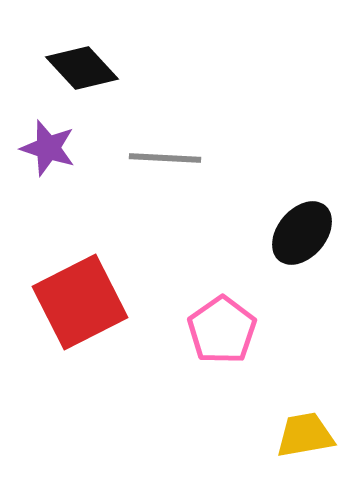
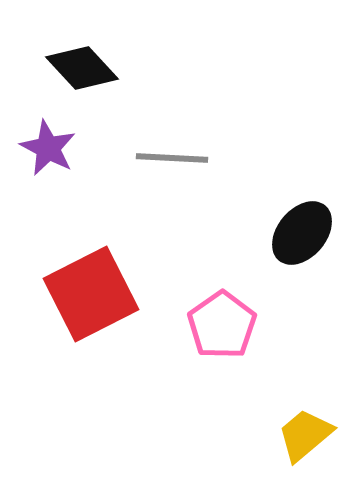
purple star: rotated 10 degrees clockwise
gray line: moved 7 px right
red square: moved 11 px right, 8 px up
pink pentagon: moved 5 px up
yellow trapezoid: rotated 30 degrees counterclockwise
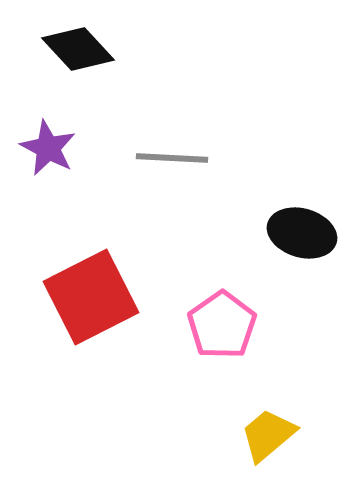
black diamond: moved 4 px left, 19 px up
black ellipse: rotated 66 degrees clockwise
red square: moved 3 px down
yellow trapezoid: moved 37 px left
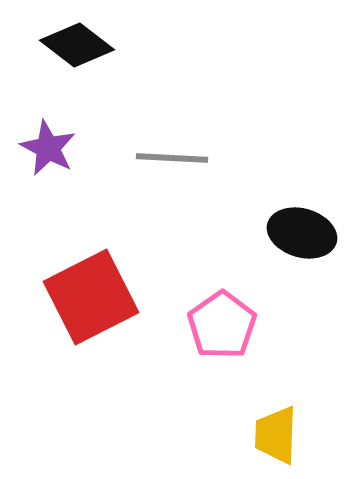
black diamond: moved 1 px left, 4 px up; rotated 10 degrees counterclockwise
yellow trapezoid: moved 8 px right; rotated 48 degrees counterclockwise
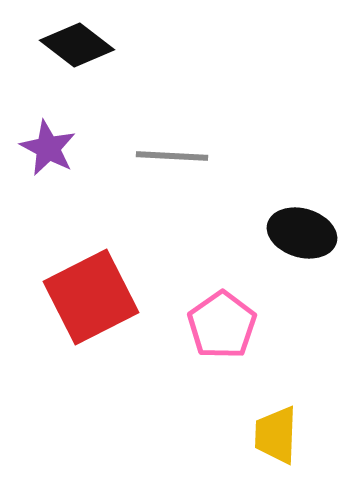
gray line: moved 2 px up
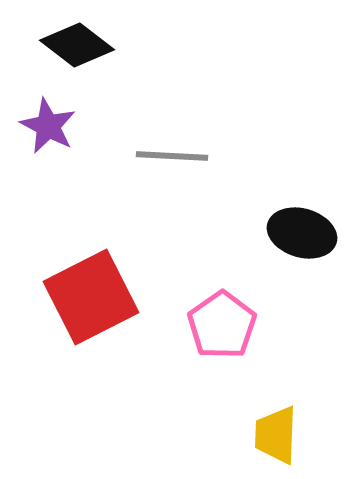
purple star: moved 22 px up
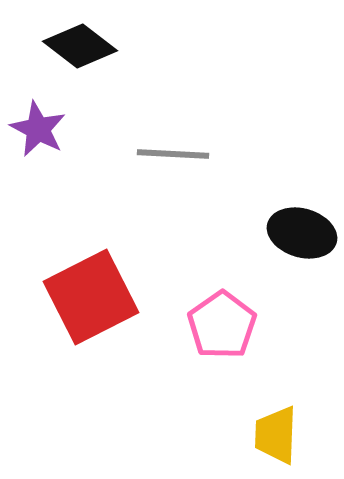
black diamond: moved 3 px right, 1 px down
purple star: moved 10 px left, 3 px down
gray line: moved 1 px right, 2 px up
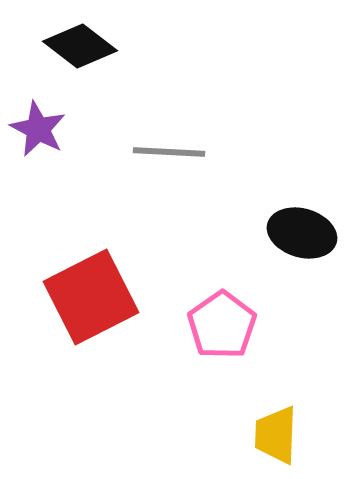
gray line: moved 4 px left, 2 px up
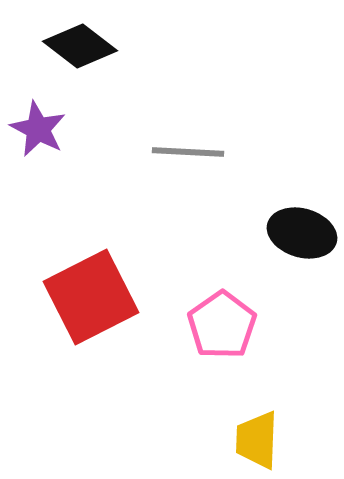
gray line: moved 19 px right
yellow trapezoid: moved 19 px left, 5 px down
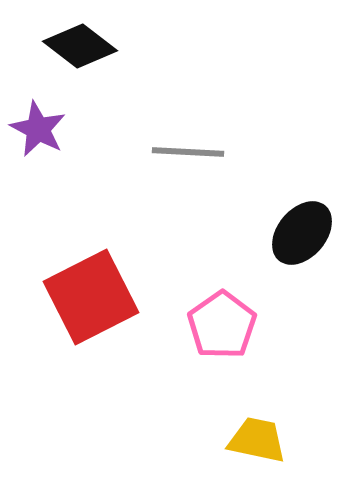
black ellipse: rotated 66 degrees counterclockwise
yellow trapezoid: rotated 100 degrees clockwise
